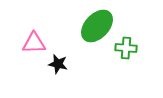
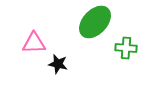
green ellipse: moved 2 px left, 4 px up
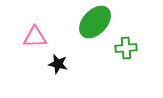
pink triangle: moved 1 px right, 6 px up
green cross: rotated 10 degrees counterclockwise
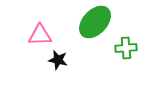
pink triangle: moved 5 px right, 2 px up
black star: moved 4 px up
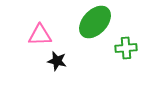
black star: moved 1 px left, 1 px down
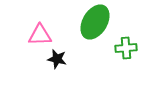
green ellipse: rotated 12 degrees counterclockwise
black star: moved 2 px up
